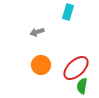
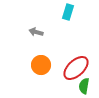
gray arrow: moved 1 px left; rotated 32 degrees clockwise
green semicircle: moved 2 px right
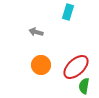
red ellipse: moved 1 px up
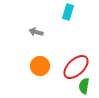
orange circle: moved 1 px left, 1 px down
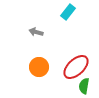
cyan rectangle: rotated 21 degrees clockwise
orange circle: moved 1 px left, 1 px down
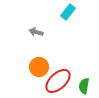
red ellipse: moved 18 px left, 14 px down
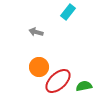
green semicircle: rotated 70 degrees clockwise
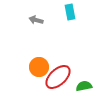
cyan rectangle: moved 2 px right; rotated 49 degrees counterclockwise
gray arrow: moved 12 px up
red ellipse: moved 4 px up
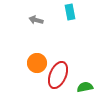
orange circle: moved 2 px left, 4 px up
red ellipse: moved 2 px up; rotated 24 degrees counterclockwise
green semicircle: moved 1 px right, 1 px down
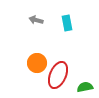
cyan rectangle: moved 3 px left, 11 px down
